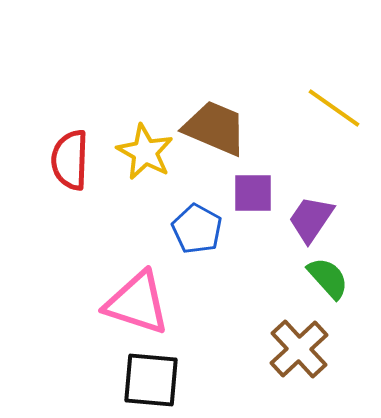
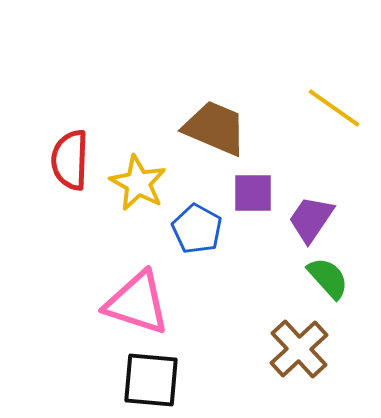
yellow star: moved 7 px left, 31 px down
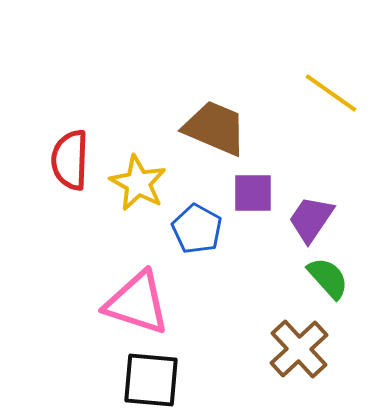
yellow line: moved 3 px left, 15 px up
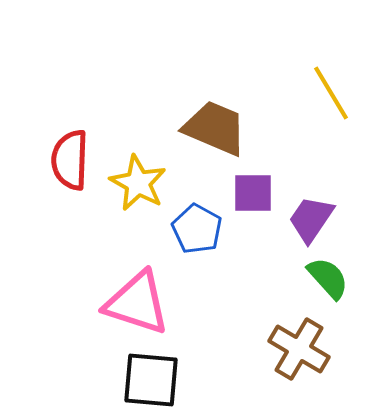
yellow line: rotated 24 degrees clockwise
brown cross: rotated 16 degrees counterclockwise
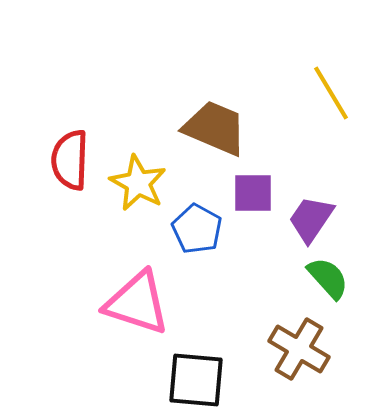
black square: moved 45 px right
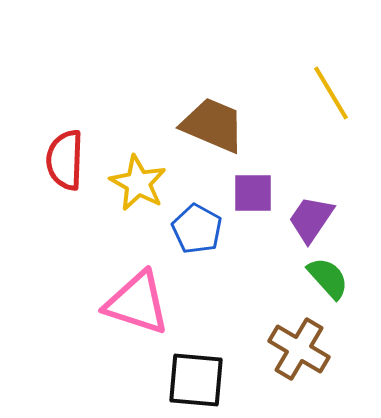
brown trapezoid: moved 2 px left, 3 px up
red semicircle: moved 5 px left
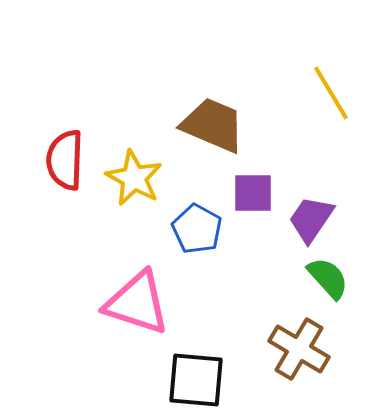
yellow star: moved 4 px left, 5 px up
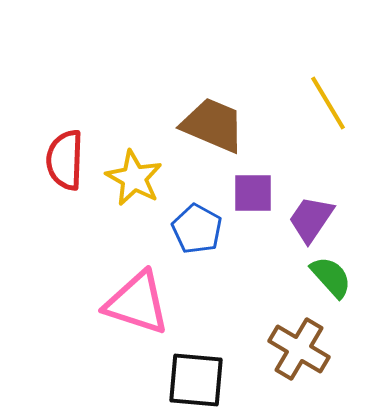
yellow line: moved 3 px left, 10 px down
green semicircle: moved 3 px right, 1 px up
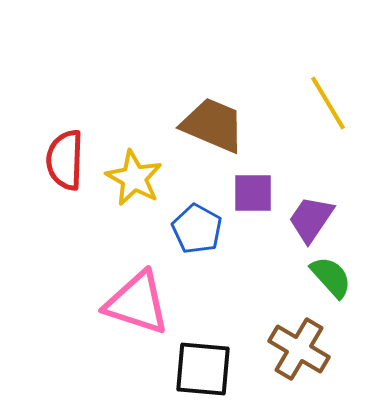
black square: moved 7 px right, 11 px up
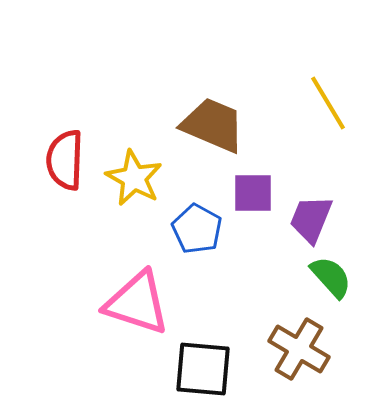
purple trapezoid: rotated 12 degrees counterclockwise
